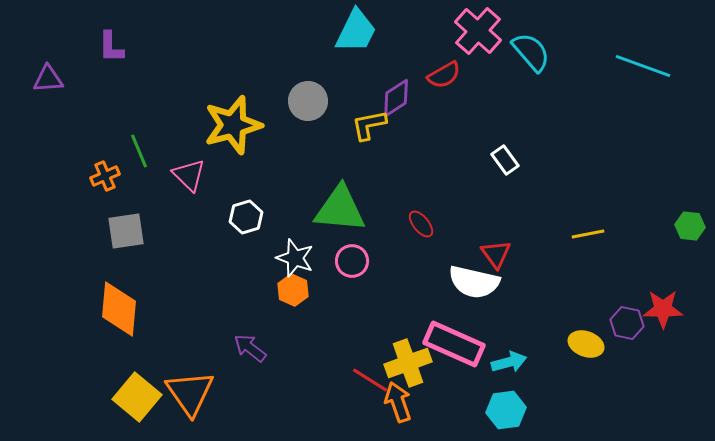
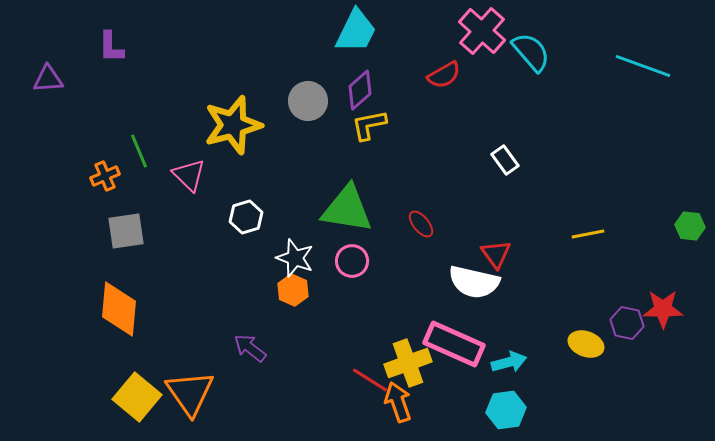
pink cross: moved 4 px right
purple diamond: moved 36 px left, 8 px up; rotated 9 degrees counterclockwise
green triangle: moved 7 px right; rotated 4 degrees clockwise
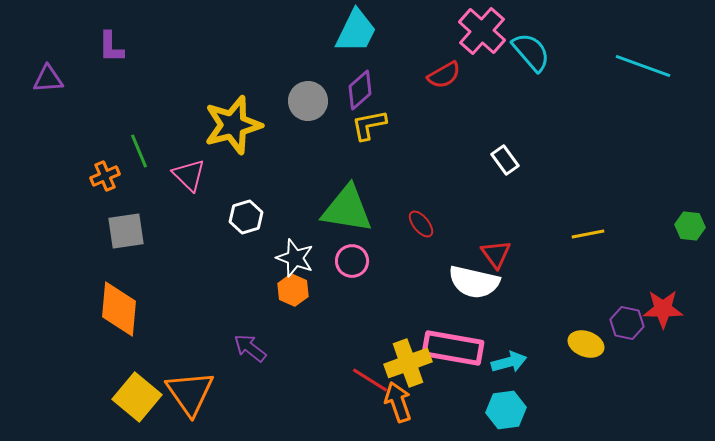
pink rectangle: moved 1 px left, 4 px down; rotated 14 degrees counterclockwise
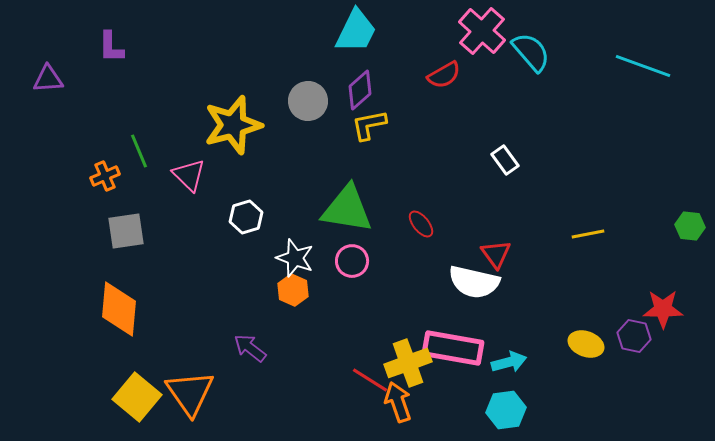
purple hexagon: moved 7 px right, 13 px down
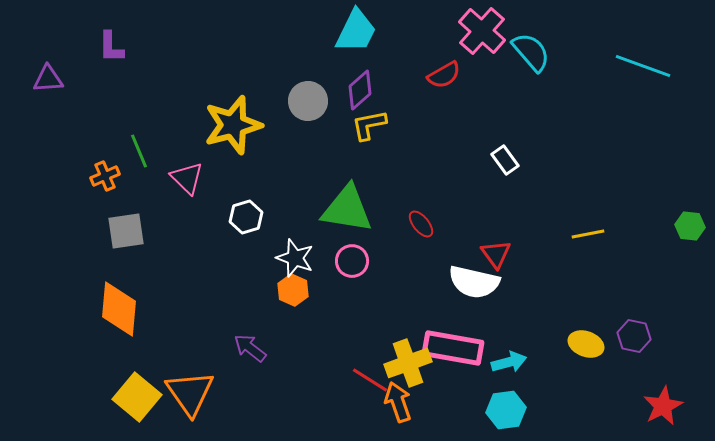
pink triangle: moved 2 px left, 3 px down
red star: moved 97 px down; rotated 27 degrees counterclockwise
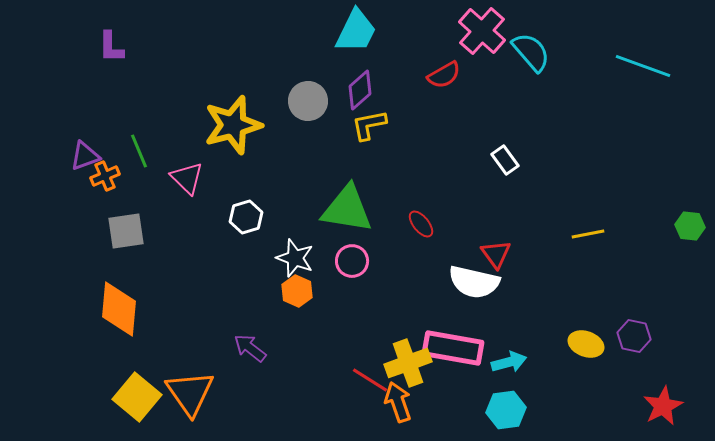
purple triangle: moved 37 px right, 77 px down; rotated 16 degrees counterclockwise
orange hexagon: moved 4 px right, 1 px down
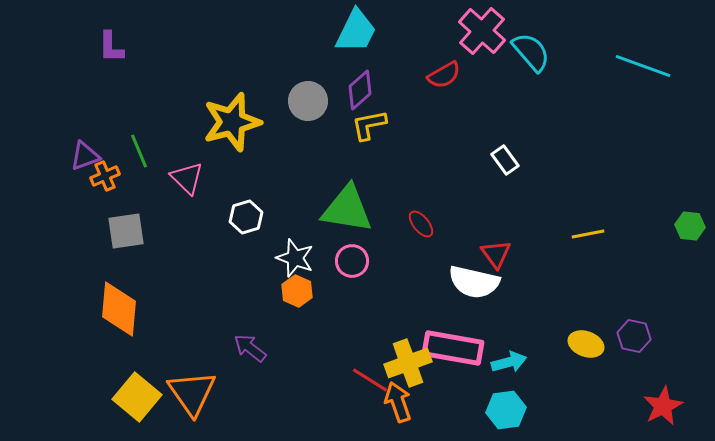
yellow star: moved 1 px left, 3 px up
orange triangle: moved 2 px right
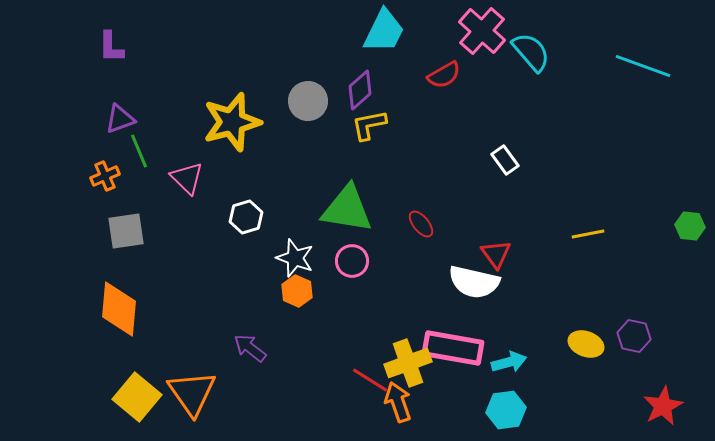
cyan trapezoid: moved 28 px right
purple triangle: moved 35 px right, 37 px up
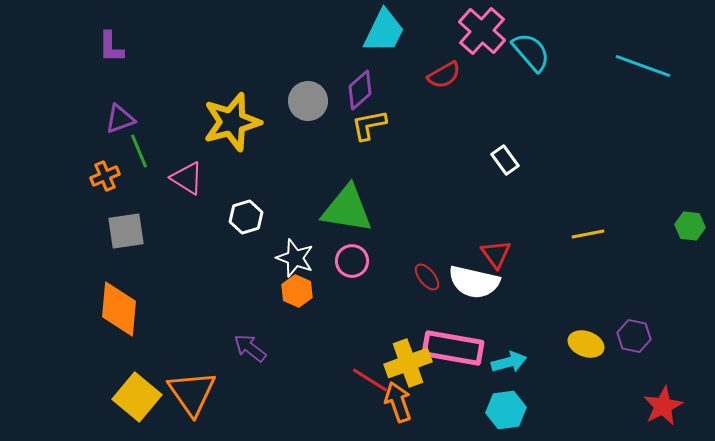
pink triangle: rotated 12 degrees counterclockwise
red ellipse: moved 6 px right, 53 px down
